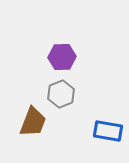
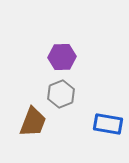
blue rectangle: moved 7 px up
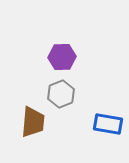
brown trapezoid: rotated 16 degrees counterclockwise
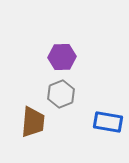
blue rectangle: moved 2 px up
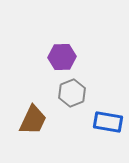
gray hexagon: moved 11 px right, 1 px up
brown trapezoid: moved 2 px up; rotated 20 degrees clockwise
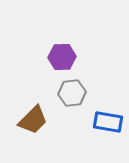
gray hexagon: rotated 16 degrees clockwise
brown trapezoid: rotated 20 degrees clockwise
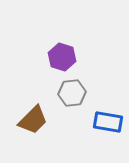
purple hexagon: rotated 20 degrees clockwise
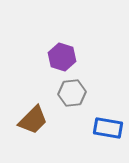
blue rectangle: moved 6 px down
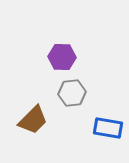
purple hexagon: rotated 16 degrees counterclockwise
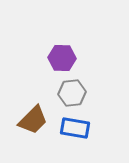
purple hexagon: moved 1 px down
blue rectangle: moved 33 px left
